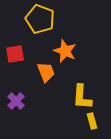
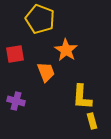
orange star: moved 1 px right, 1 px up; rotated 10 degrees clockwise
purple cross: rotated 30 degrees counterclockwise
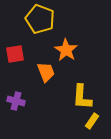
yellow rectangle: rotated 49 degrees clockwise
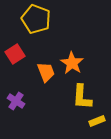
yellow pentagon: moved 4 px left
orange star: moved 6 px right, 13 px down
red square: rotated 24 degrees counterclockwise
purple cross: rotated 18 degrees clockwise
yellow rectangle: moved 5 px right; rotated 35 degrees clockwise
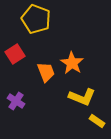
yellow L-shape: rotated 72 degrees counterclockwise
yellow rectangle: rotated 56 degrees clockwise
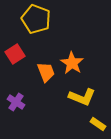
purple cross: moved 1 px down
yellow rectangle: moved 1 px right, 3 px down
